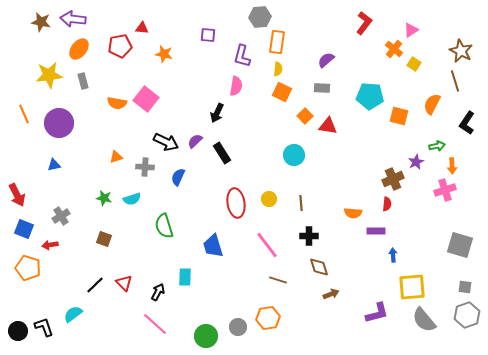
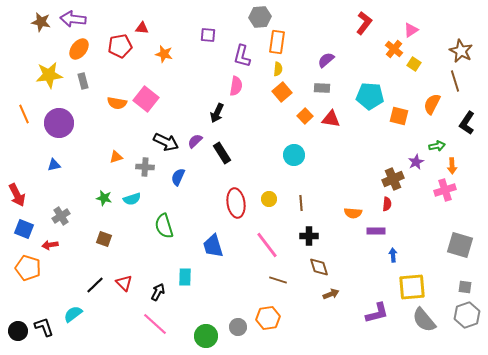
orange square at (282, 92): rotated 24 degrees clockwise
red triangle at (328, 126): moved 3 px right, 7 px up
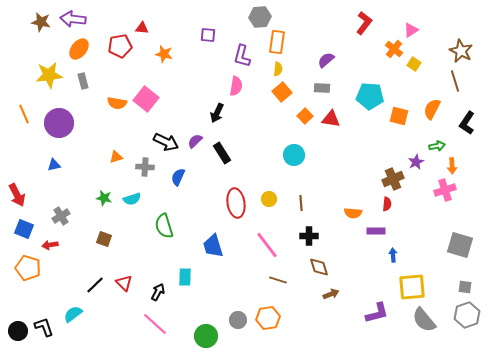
orange semicircle at (432, 104): moved 5 px down
gray circle at (238, 327): moved 7 px up
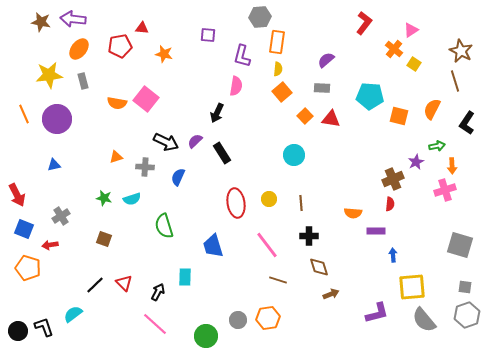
purple circle at (59, 123): moved 2 px left, 4 px up
red semicircle at (387, 204): moved 3 px right
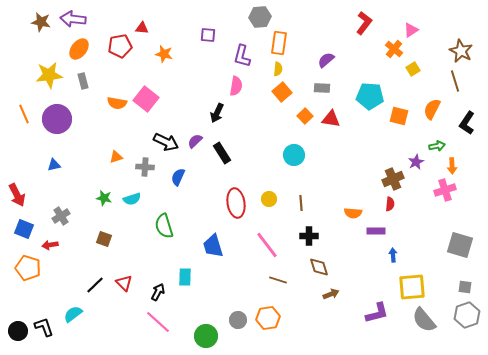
orange rectangle at (277, 42): moved 2 px right, 1 px down
yellow square at (414, 64): moved 1 px left, 5 px down; rotated 24 degrees clockwise
pink line at (155, 324): moved 3 px right, 2 px up
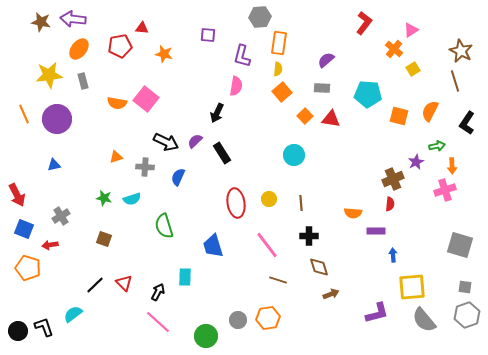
cyan pentagon at (370, 96): moved 2 px left, 2 px up
orange semicircle at (432, 109): moved 2 px left, 2 px down
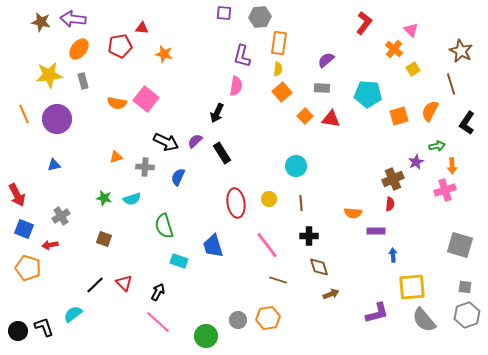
pink triangle at (411, 30): rotated 42 degrees counterclockwise
purple square at (208, 35): moved 16 px right, 22 px up
brown line at (455, 81): moved 4 px left, 3 px down
orange square at (399, 116): rotated 30 degrees counterclockwise
cyan circle at (294, 155): moved 2 px right, 11 px down
cyan rectangle at (185, 277): moved 6 px left, 16 px up; rotated 72 degrees counterclockwise
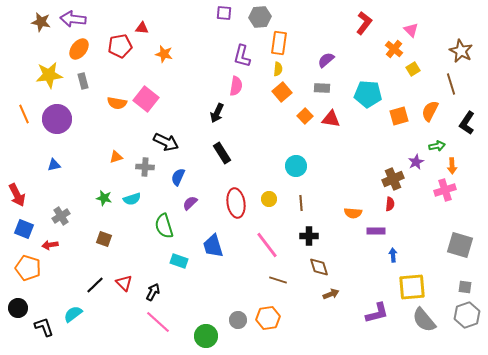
purple semicircle at (195, 141): moved 5 px left, 62 px down
black arrow at (158, 292): moved 5 px left
black circle at (18, 331): moved 23 px up
